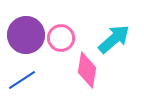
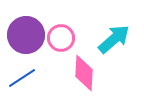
pink diamond: moved 3 px left, 3 px down; rotated 6 degrees counterclockwise
blue line: moved 2 px up
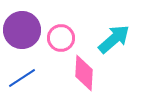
purple circle: moved 4 px left, 5 px up
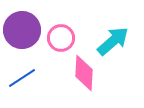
cyan arrow: moved 1 px left, 2 px down
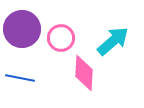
purple circle: moved 1 px up
blue line: moved 2 px left; rotated 44 degrees clockwise
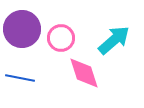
cyan arrow: moved 1 px right, 1 px up
pink diamond: rotated 21 degrees counterclockwise
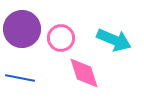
cyan arrow: rotated 64 degrees clockwise
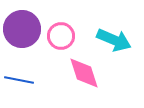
pink circle: moved 2 px up
blue line: moved 1 px left, 2 px down
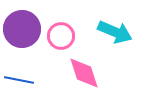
cyan arrow: moved 1 px right, 8 px up
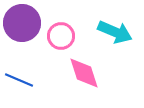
purple circle: moved 6 px up
blue line: rotated 12 degrees clockwise
